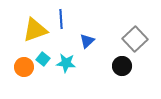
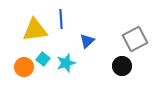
yellow triangle: rotated 12 degrees clockwise
gray square: rotated 15 degrees clockwise
cyan star: rotated 24 degrees counterclockwise
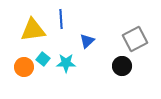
yellow triangle: moved 2 px left
cyan star: rotated 18 degrees clockwise
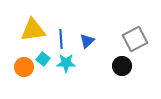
blue line: moved 20 px down
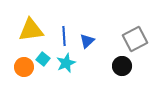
yellow triangle: moved 2 px left
blue line: moved 3 px right, 3 px up
cyan star: rotated 24 degrees counterclockwise
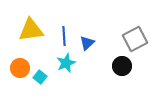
blue triangle: moved 2 px down
cyan square: moved 3 px left, 18 px down
orange circle: moved 4 px left, 1 px down
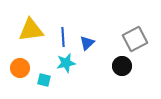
blue line: moved 1 px left, 1 px down
cyan star: rotated 12 degrees clockwise
cyan square: moved 4 px right, 3 px down; rotated 24 degrees counterclockwise
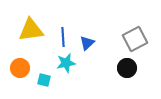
black circle: moved 5 px right, 2 px down
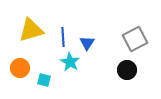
yellow triangle: rotated 8 degrees counterclockwise
blue triangle: rotated 14 degrees counterclockwise
cyan star: moved 4 px right, 1 px up; rotated 30 degrees counterclockwise
black circle: moved 2 px down
